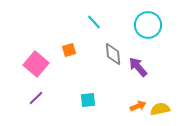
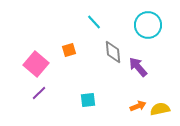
gray diamond: moved 2 px up
purple line: moved 3 px right, 5 px up
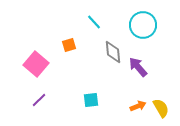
cyan circle: moved 5 px left
orange square: moved 5 px up
purple line: moved 7 px down
cyan square: moved 3 px right
yellow semicircle: moved 1 px right, 1 px up; rotated 72 degrees clockwise
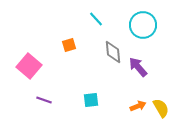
cyan line: moved 2 px right, 3 px up
pink square: moved 7 px left, 2 px down
purple line: moved 5 px right; rotated 63 degrees clockwise
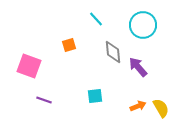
pink square: rotated 20 degrees counterclockwise
cyan square: moved 4 px right, 4 px up
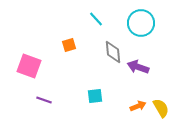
cyan circle: moved 2 px left, 2 px up
purple arrow: rotated 30 degrees counterclockwise
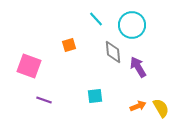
cyan circle: moved 9 px left, 2 px down
purple arrow: rotated 40 degrees clockwise
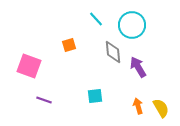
orange arrow: rotated 84 degrees counterclockwise
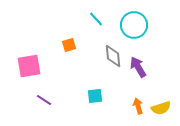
cyan circle: moved 2 px right
gray diamond: moved 4 px down
pink square: rotated 30 degrees counterclockwise
purple line: rotated 14 degrees clockwise
yellow semicircle: rotated 102 degrees clockwise
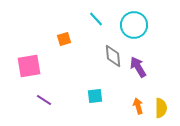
orange square: moved 5 px left, 6 px up
yellow semicircle: rotated 72 degrees counterclockwise
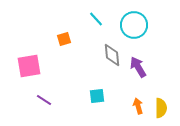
gray diamond: moved 1 px left, 1 px up
cyan square: moved 2 px right
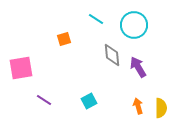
cyan line: rotated 14 degrees counterclockwise
pink square: moved 8 px left, 2 px down
cyan square: moved 8 px left, 5 px down; rotated 21 degrees counterclockwise
